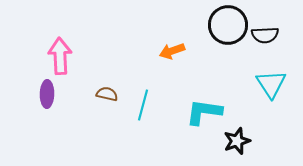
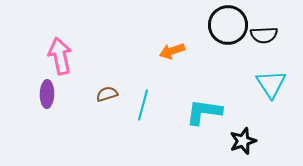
black semicircle: moved 1 px left
pink arrow: rotated 9 degrees counterclockwise
brown semicircle: rotated 30 degrees counterclockwise
black star: moved 6 px right
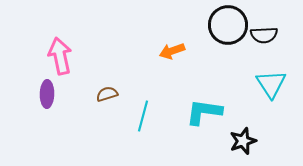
cyan line: moved 11 px down
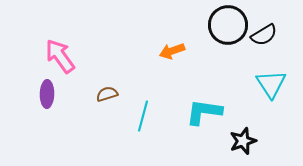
black semicircle: rotated 28 degrees counterclockwise
pink arrow: rotated 24 degrees counterclockwise
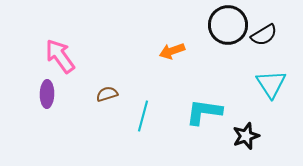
black star: moved 3 px right, 5 px up
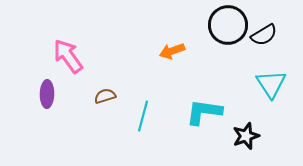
pink arrow: moved 8 px right
brown semicircle: moved 2 px left, 2 px down
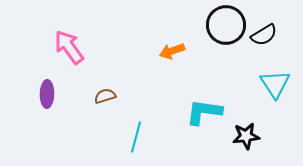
black circle: moved 2 px left
pink arrow: moved 1 px right, 9 px up
cyan triangle: moved 4 px right
cyan line: moved 7 px left, 21 px down
black star: rotated 12 degrees clockwise
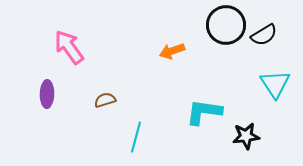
brown semicircle: moved 4 px down
